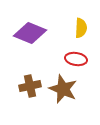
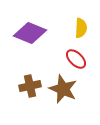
red ellipse: rotated 35 degrees clockwise
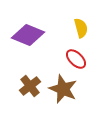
yellow semicircle: rotated 18 degrees counterclockwise
purple diamond: moved 2 px left, 2 px down
brown cross: rotated 25 degrees counterclockwise
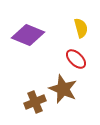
brown cross: moved 5 px right, 16 px down; rotated 15 degrees clockwise
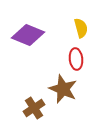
red ellipse: rotated 40 degrees clockwise
brown cross: moved 1 px left, 6 px down; rotated 10 degrees counterclockwise
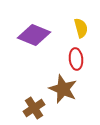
purple diamond: moved 6 px right
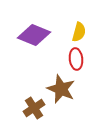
yellow semicircle: moved 2 px left, 4 px down; rotated 30 degrees clockwise
brown star: moved 2 px left
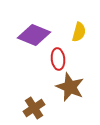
red ellipse: moved 18 px left
brown star: moved 9 px right, 2 px up
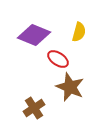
red ellipse: rotated 50 degrees counterclockwise
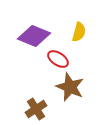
purple diamond: moved 1 px down
brown cross: moved 2 px right, 1 px down
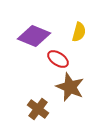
brown cross: moved 2 px right; rotated 20 degrees counterclockwise
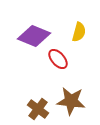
red ellipse: rotated 15 degrees clockwise
brown star: moved 1 px right, 14 px down; rotated 16 degrees counterclockwise
